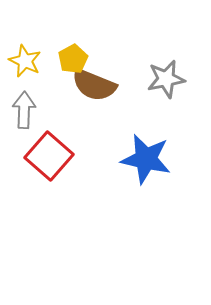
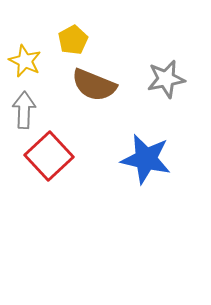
yellow pentagon: moved 19 px up
red square: rotated 6 degrees clockwise
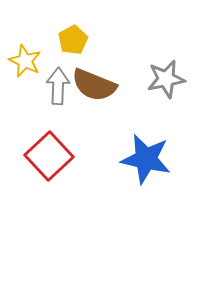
gray arrow: moved 34 px right, 24 px up
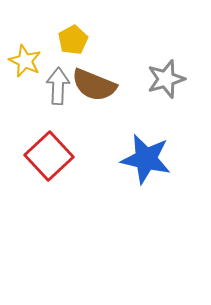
gray star: rotated 6 degrees counterclockwise
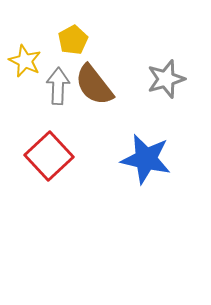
brown semicircle: rotated 30 degrees clockwise
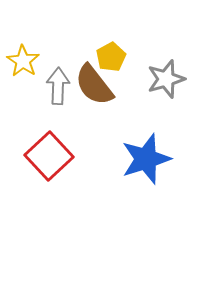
yellow pentagon: moved 38 px right, 17 px down
yellow star: moved 2 px left; rotated 8 degrees clockwise
blue star: rotated 30 degrees counterclockwise
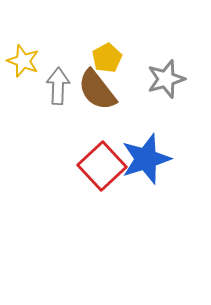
yellow pentagon: moved 4 px left, 1 px down
yellow star: rotated 12 degrees counterclockwise
brown semicircle: moved 3 px right, 5 px down
red square: moved 53 px right, 10 px down
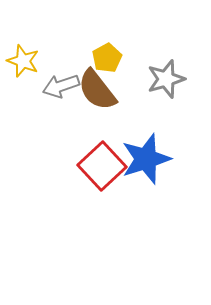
gray arrow: moved 3 px right; rotated 111 degrees counterclockwise
